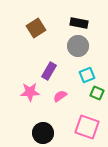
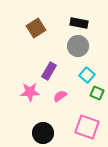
cyan square: rotated 28 degrees counterclockwise
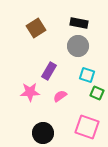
cyan square: rotated 21 degrees counterclockwise
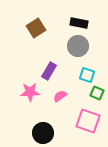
pink square: moved 1 px right, 6 px up
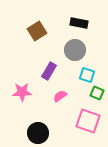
brown square: moved 1 px right, 3 px down
gray circle: moved 3 px left, 4 px down
pink star: moved 8 px left
black circle: moved 5 px left
